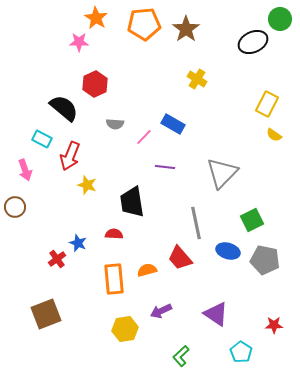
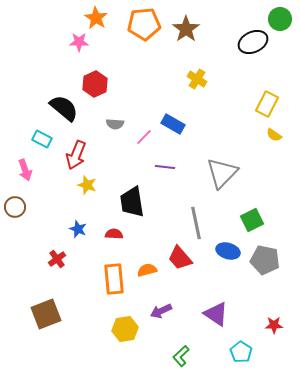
red arrow: moved 6 px right, 1 px up
blue star: moved 14 px up
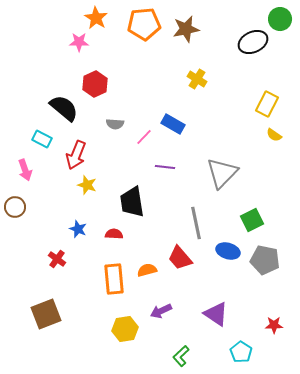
brown star: rotated 24 degrees clockwise
red cross: rotated 18 degrees counterclockwise
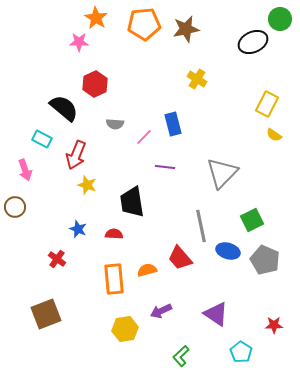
blue rectangle: rotated 45 degrees clockwise
gray line: moved 5 px right, 3 px down
gray pentagon: rotated 12 degrees clockwise
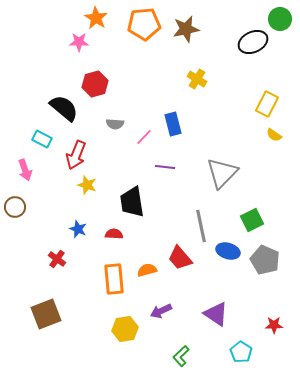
red hexagon: rotated 10 degrees clockwise
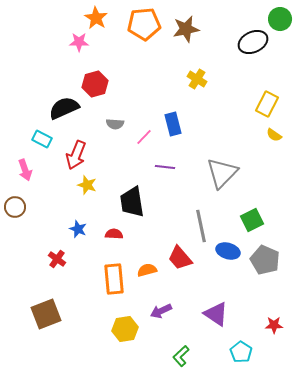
black semicircle: rotated 64 degrees counterclockwise
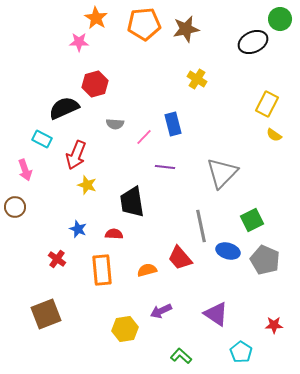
orange rectangle: moved 12 px left, 9 px up
green L-shape: rotated 85 degrees clockwise
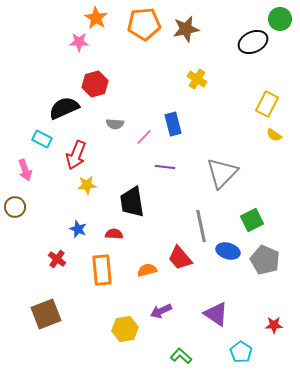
yellow star: rotated 24 degrees counterclockwise
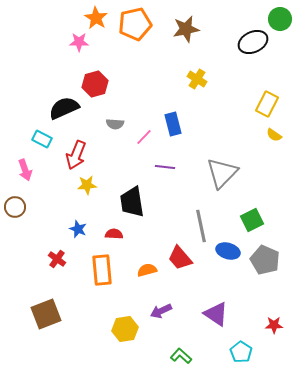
orange pentagon: moved 9 px left; rotated 8 degrees counterclockwise
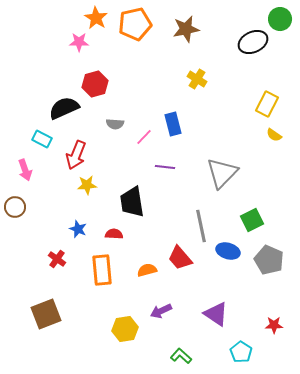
gray pentagon: moved 4 px right
